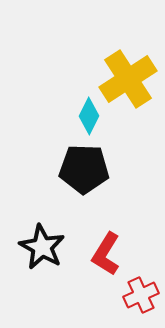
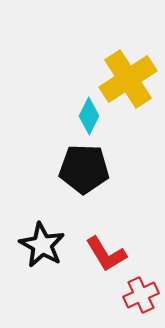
black star: moved 2 px up
red L-shape: rotated 63 degrees counterclockwise
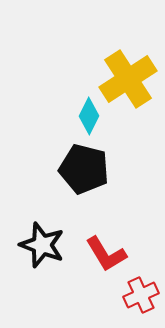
black pentagon: rotated 12 degrees clockwise
black star: rotated 9 degrees counterclockwise
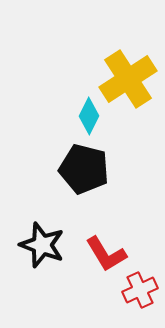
red cross: moved 1 px left, 5 px up
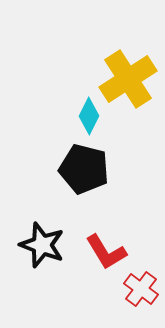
red L-shape: moved 2 px up
red cross: moved 1 px right, 1 px up; rotated 28 degrees counterclockwise
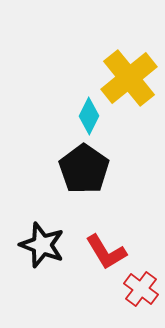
yellow cross: moved 1 px right, 1 px up; rotated 6 degrees counterclockwise
black pentagon: rotated 21 degrees clockwise
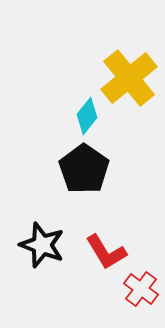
cyan diamond: moved 2 px left; rotated 12 degrees clockwise
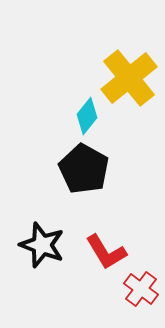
black pentagon: rotated 6 degrees counterclockwise
